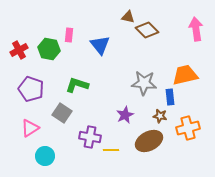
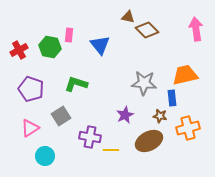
green hexagon: moved 1 px right, 2 px up
green L-shape: moved 1 px left, 1 px up
blue rectangle: moved 2 px right, 1 px down
gray square: moved 1 px left, 3 px down; rotated 24 degrees clockwise
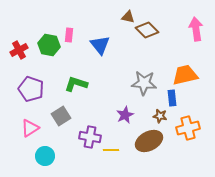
green hexagon: moved 1 px left, 2 px up
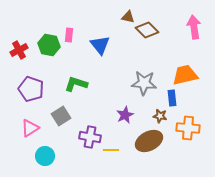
pink arrow: moved 2 px left, 2 px up
orange cross: rotated 20 degrees clockwise
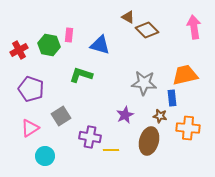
brown triangle: rotated 16 degrees clockwise
blue triangle: rotated 35 degrees counterclockwise
green L-shape: moved 5 px right, 9 px up
brown ellipse: rotated 48 degrees counterclockwise
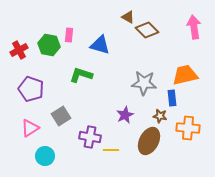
brown ellipse: rotated 12 degrees clockwise
